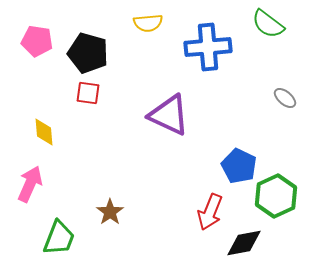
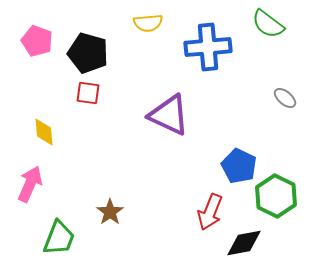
pink pentagon: rotated 12 degrees clockwise
green hexagon: rotated 9 degrees counterclockwise
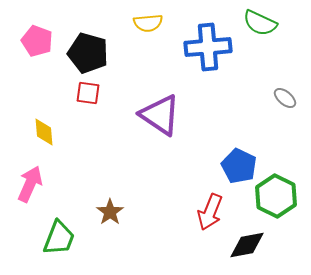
green semicircle: moved 8 px left, 1 px up; rotated 12 degrees counterclockwise
purple triangle: moved 9 px left; rotated 9 degrees clockwise
black diamond: moved 3 px right, 2 px down
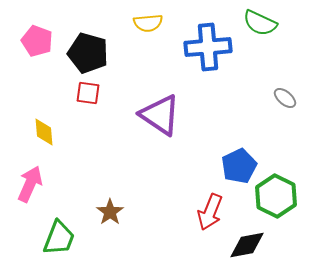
blue pentagon: rotated 20 degrees clockwise
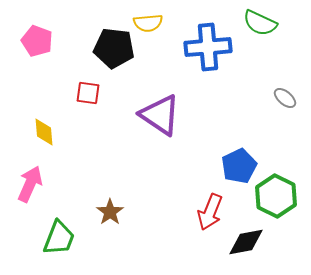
black pentagon: moved 26 px right, 5 px up; rotated 9 degrees counterclockwise
black diamond: moved 1 px left, 3 px up
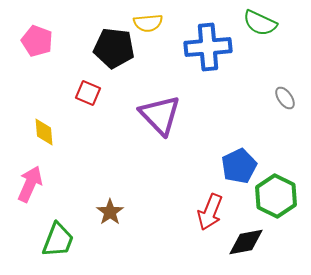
red square: rotated 15 degrees clockwise
gray ellipse: rotated 15 degrees clockwise
purple triangle: rotated 12 degrees clockwise
green trapezoid: moved 1 px left, 2 px down
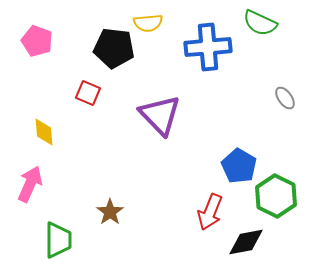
blue pentagon: rotated 16 degrees counterclockwise
green trapezoid: rotated 21 degrees counterclockwise
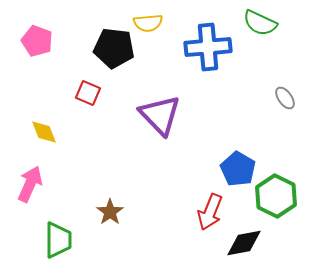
yellow diamond: rotated 16 degrees counterclockwise
blue pentagon: moved 1 px left, 3 px down
black diamond: moved 2 px left, 1 px down
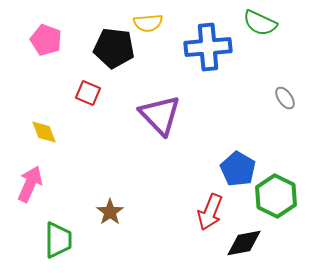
pink pentagon: moved 9 px right, 1 px up
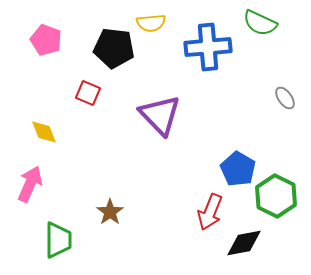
yellow semicircle: moved 3 px right
